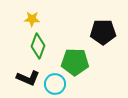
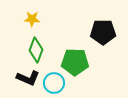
green diamond: moved 2 px left, 4 px down
cyan circle: moved 1 px left, 1 px up
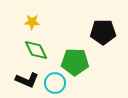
yellow star: moved 3 px down
green diamond: rotated 45 degrees counterclockwise
black L-shape: moved 1 px left, 2 px down
cyan circle: moved 1 px right
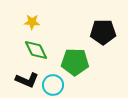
cyan circle: moved 2 px left, 2 px down
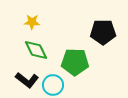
black L-shape: rotated 15 degrees clockwise
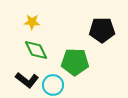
black pentagon: moved 1 px left, 2 px up
